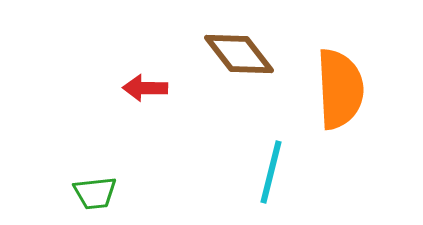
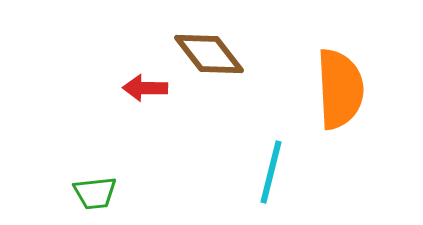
brown diamond: moved 30 px left
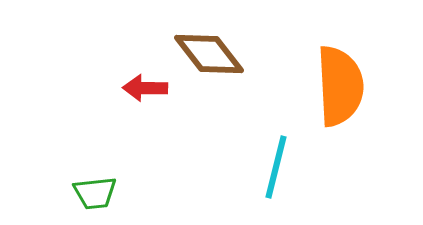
orange semicircle: moved 3 px up
cyan line: moved 5 px right, 5 px up
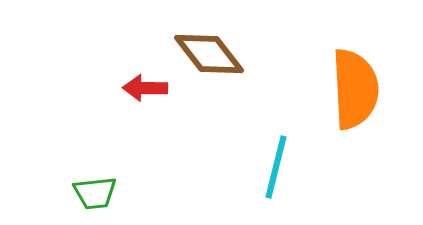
orange semicircle: moved 15 px right, 3 px down
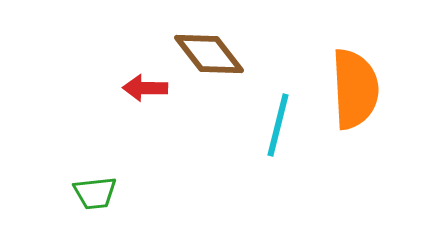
cyan line: moved 2 px right, 42 px up
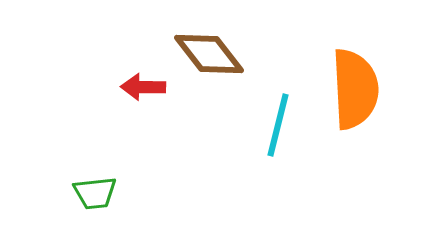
red arrow: moved 2 px left, 1 px up
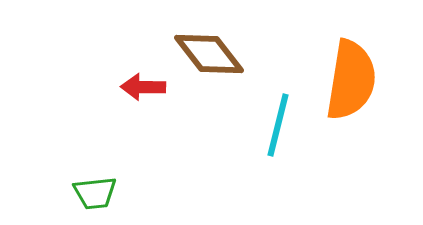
orange semicircle: moved 4 px left, 9 px up; rotated 12 degrees clockwise
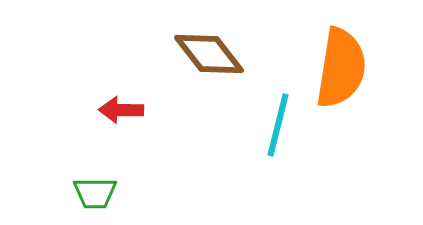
orange semicircle: moved 10 px left, 12 px up
red arrow: moved 22 px left, 23 px down
green trapezoid: rotated 6 degrees clockwise
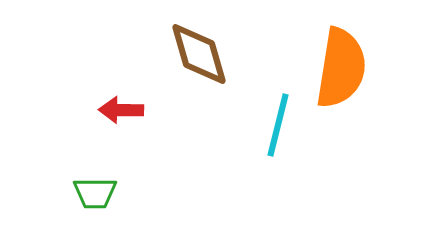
brown diamond: moved 10 px left; rotated 22 degrees clockwise
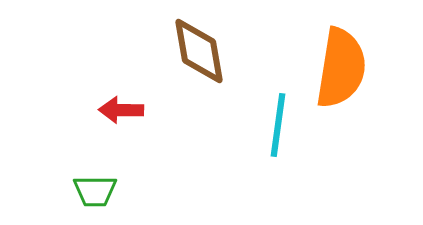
brown diamond: moved 3 px up; rotated 6 degrees clockwise
cyan line: rotated 6 degrees counterclockwise
green trapezoid: moved 2 px up
